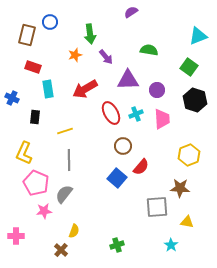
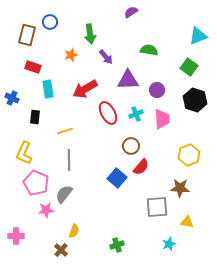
orange star: moved 4 px left
red ellipse: moved 3 px left
brown circle: moved 8 px right
pink star: moved 2 px right, 1 px up
cyan star: moved 2 px left, 1 px up; rotated 16 degrees clockwise
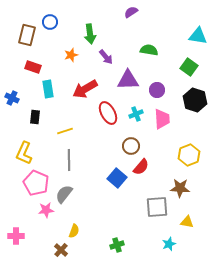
cyan triangle: rotated 30 degrees clockwise
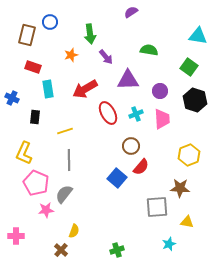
purple circle: moved 3 px right, 1 px down
green cross: moved 5 px down
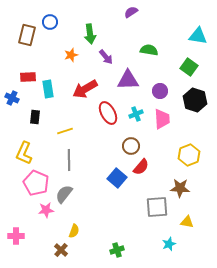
red rectangle: moved 5 px left, 10 px down; rotated 21 degrees counterclockwise
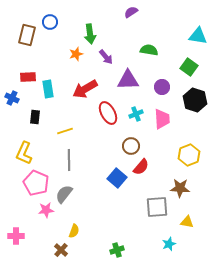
orange star: moved 5 px right, 1 px up
purple circle: moved 2 px right, 4 px up
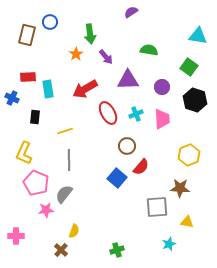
orange star: rotated 16 degrees counterclockwise
brown circle: moved 4 px left
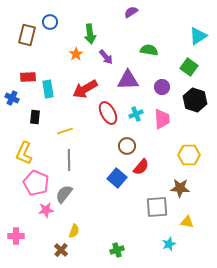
cyan triangle: rotated 42 degrees counterclockwise
yellow hexagon: rotated 20 degrees clockwise
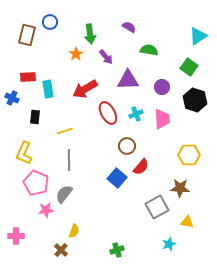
purple semicircle: moved 2 px left, 15 px down; rotated 64 degrees clockwise
gray square: rotated 25 degrees counterclockwise
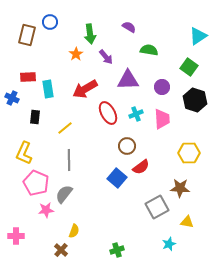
yellow line: moved 3 px up; rotated 21 degrees counterclockwise
yellow hexagon: moved 2 px up
red semicircle: rotated 12 degrees clockwise
